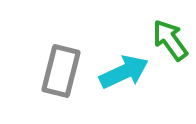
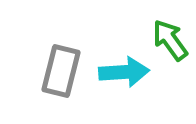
cyan arrow: rotated 21 degrees clockwise
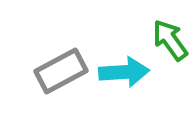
gray rectangle: rotated 48 degrees clockwise
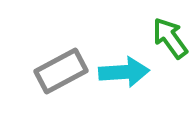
green arrow: moved 2 px up
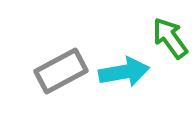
cyan arrow: rotated 6 degrees counterclockwise
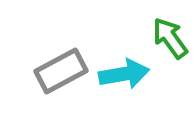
cyan arrow: moved 2 px down
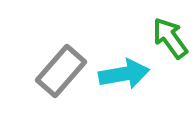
gray rectangle: rotated 21 degrees counterclockwise
